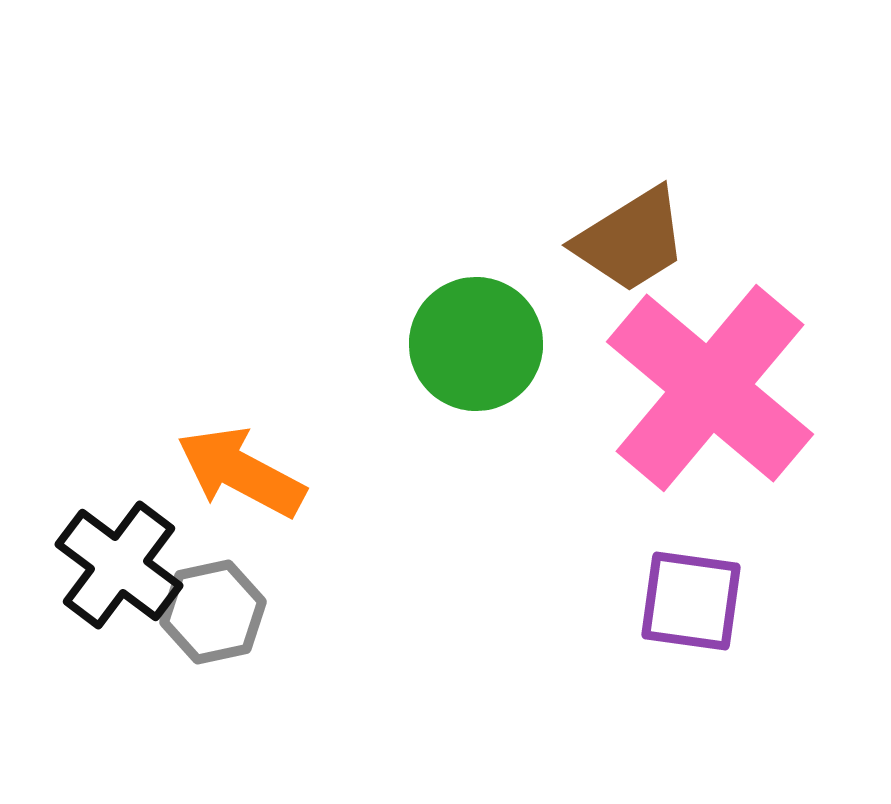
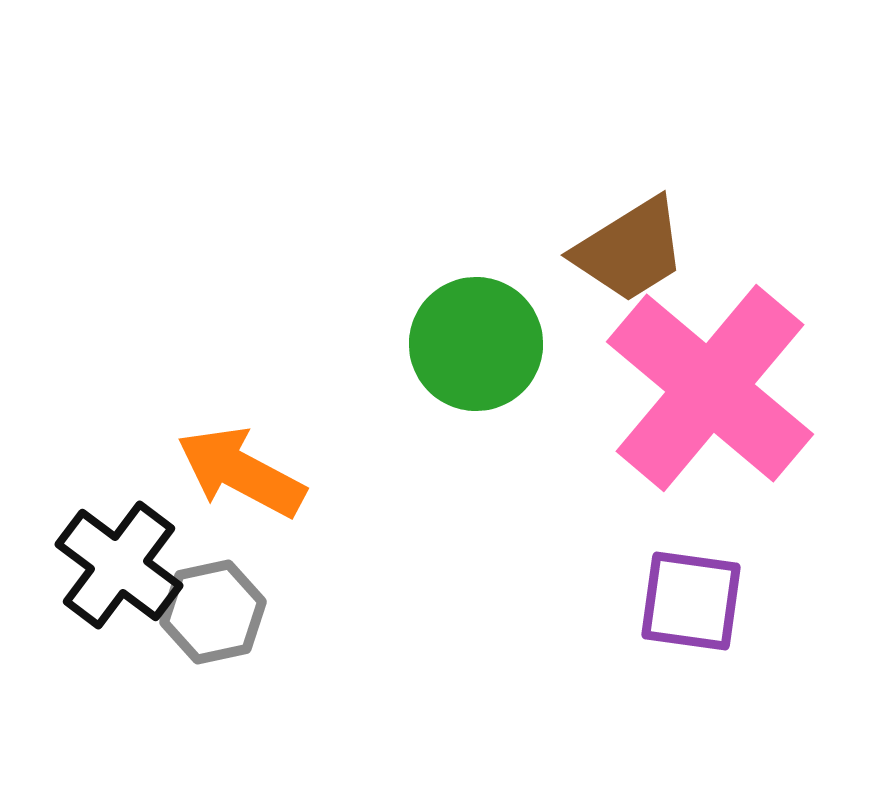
brown trapezoid: moved 1 px left, 10 px down
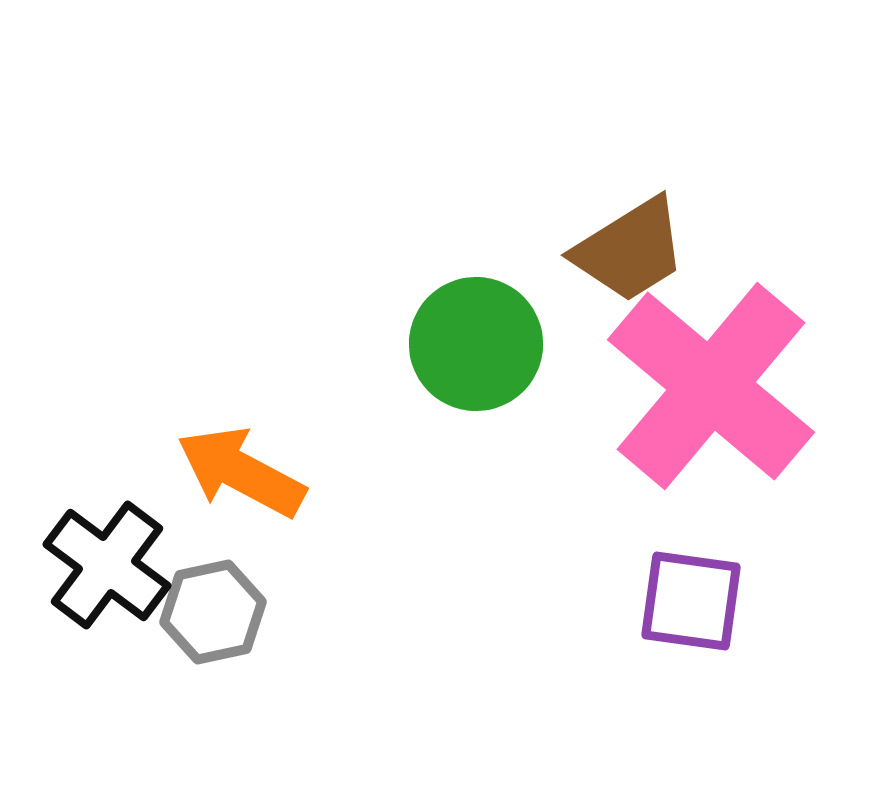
pink cross: moved 1 px right, 2 px up
black cross: moved 12 px left
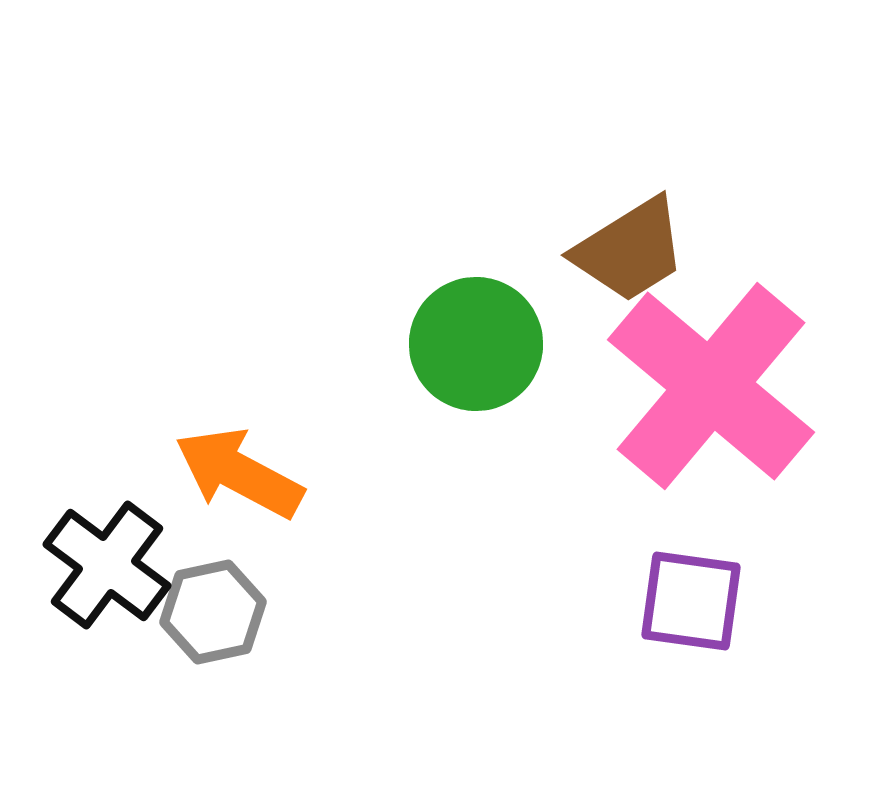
orange arrow: moved 2 px left, 1 px down
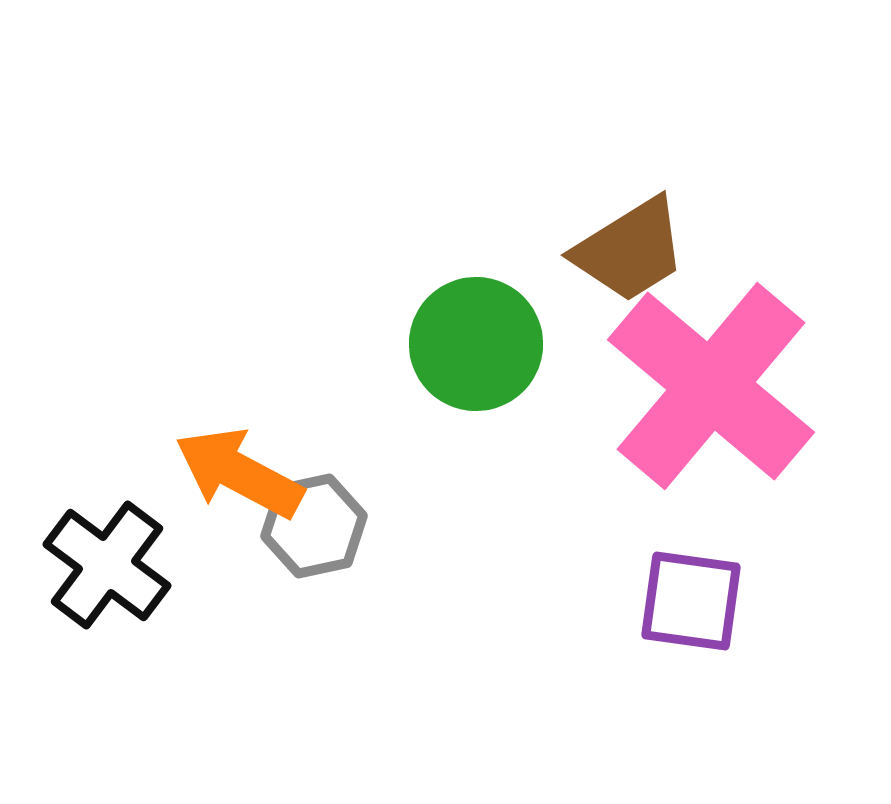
gray hexagon: moved 101 px right, 86 px up
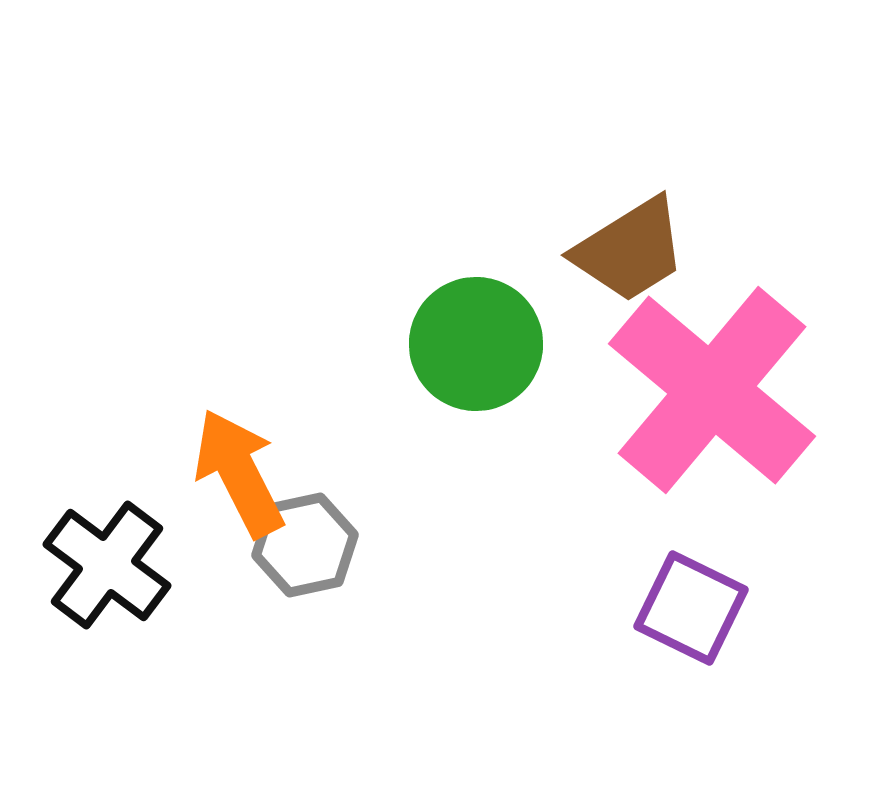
pink cross: moved 1 px right, 4 px down
orange arrow: rotated 35 degrees clockwise
gray hexagon: moved 9 px left, 19 px down
purple square: moved 7 px down; rotated 18 degrees clockwise
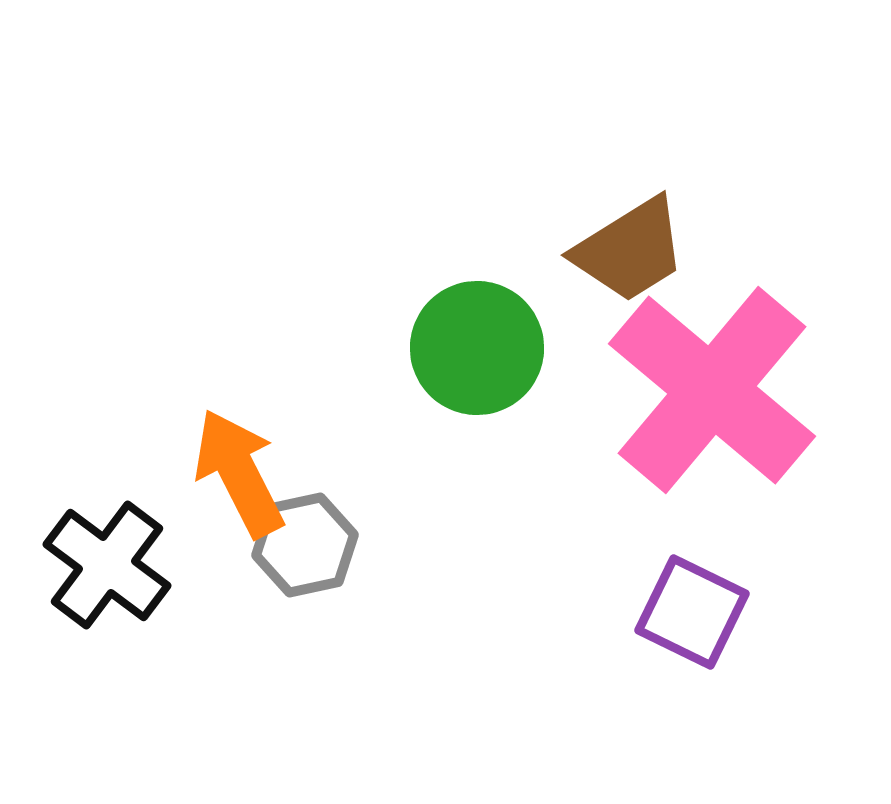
green circle: moved 1 px right, 4 px down
purple square: moved 1 px right, 4 px down
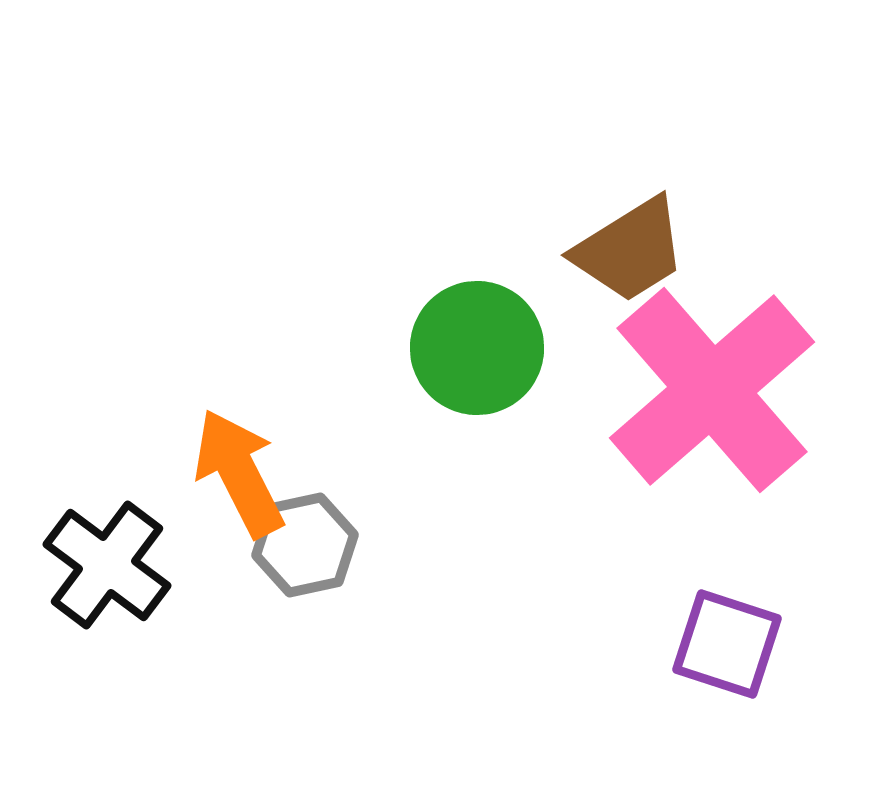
pink cross: rotated 9 degrees clockwise
purple square: moved 35 px right, 32 px down; rotated 8 degrees counterclockwise
